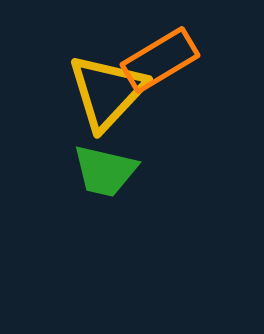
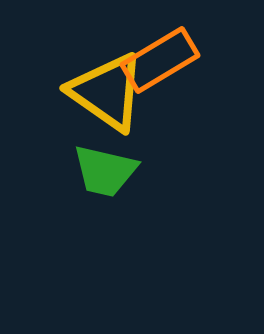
yellow triangle: rotated 38 degrees counterclockwise
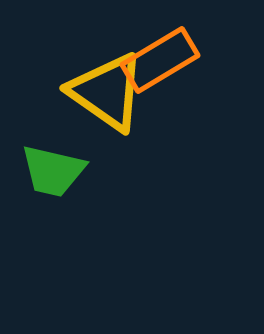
green trapezoid: moved 52 px left
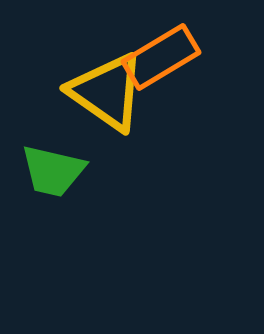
orange rectangle: moved 1 px right, 3 px up
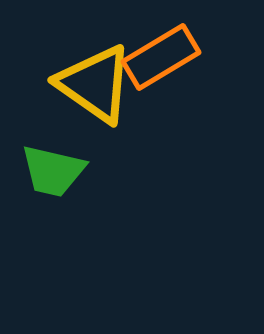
yellow triangle: moved 12 px left, 8 px up
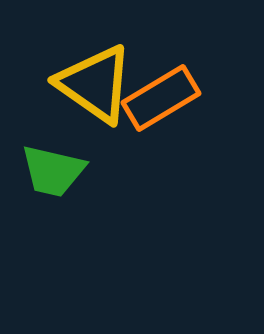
orange rectangle: moved 41 px down
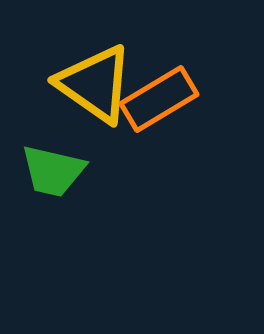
orange rectangle: moved 2 px left, 1 px down
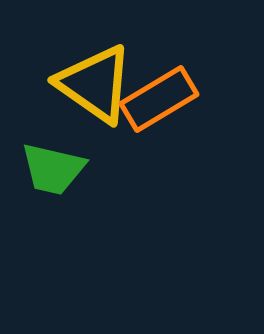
green trapezoid: moved 2 px up
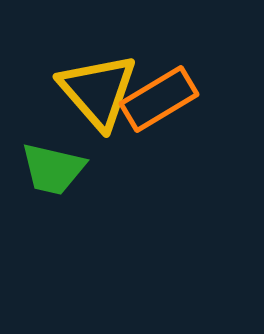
yellow triangle: moved 3 px right, 7 px down; rotated 14 degrees clockwise
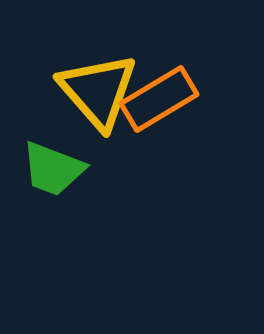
green trapezoid: rotated 8 degrees clockwise
